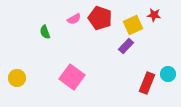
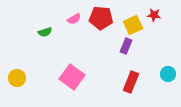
red pentagon: moved 1 px right; rotated 15 degrees counterclockwise
green semicircle: rotated 88 degrees counterclockwise
purple rectangle: rotated 21 degrees counterclockwise
red rectangle: moved 16 px left, 1 px up
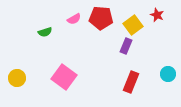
red star: moved 3 px right; rotated 16 degrees clockwise
yellow square: rotated 12 degrees counterclockwise
pink square: moved 8 px left
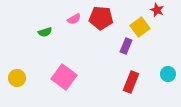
red star: moved 5 px up
yellow square: moved 7 px right, 2 px down
